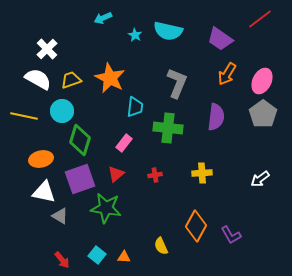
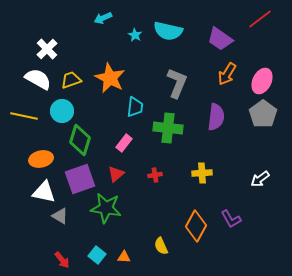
purple L-shape: moved 16 px up
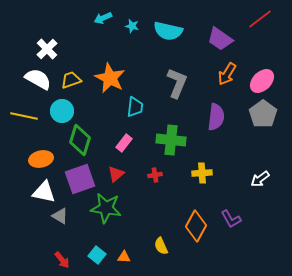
cyan star: moved 3 px left, 9 px up; rotated 16 degrees counterclockwise
pink ellipse: rotated 20 degrees clockwise
green cross: moved 3 px right, 12 px down
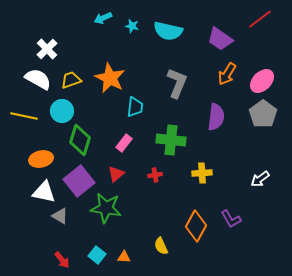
purple square: moved 1 px left, 2 px down; rotated 20 degrees counterclockwise
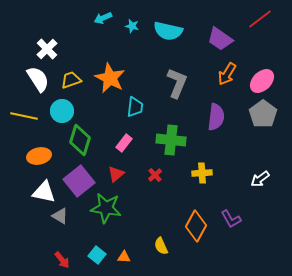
white semicircle: rotated 28 degrees clockwise
orange ellipse: moved 2 px left, 3 px up
red cross: rotated 32 degrees counterclockwise
